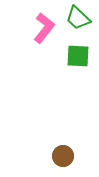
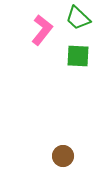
pink L-shape: moved 2 px left, 2 px down
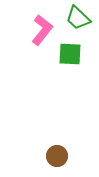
green square: moved 8 px left, 2 px up
brown circle: moved 6 px left
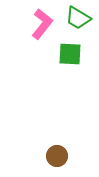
green trapezoid: rotated 12 degrees counterclockwise
pink L-shape: moved 6 px up
